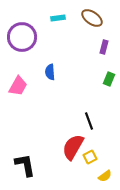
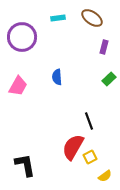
blue semicircle: moved 7 px right, 5 px down
green rectangle: rotated 24 degrees clockwise
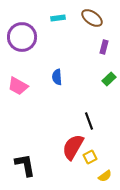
pink trapezoid: rotated 90 degrees clockwise
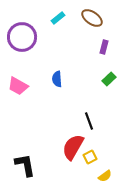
cyan rectangle: rotated 32 degrees counterclockwise
blue semicircle: moved 2 px down
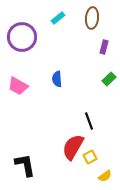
brown ellipse: rotated 60 degrees clockwise
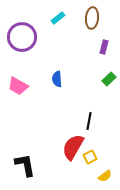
black line: rotated 30 degrees clockwise
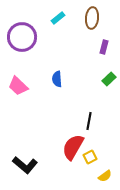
pink trapezoid: rotated 15 degrees clockwise
black L-shape: rotated 140 degrees clockwise
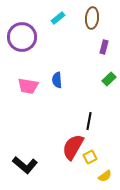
blue semicircle: moved 1 px down
pink trapezoid: moved 10 px right; rotated 35 degrees counterclockwise
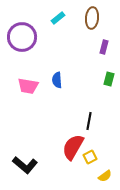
green rectangle: rotated 32 degrees counterclockwise
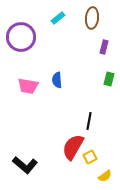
purple circle: moved 1 px left
